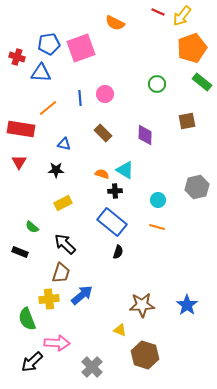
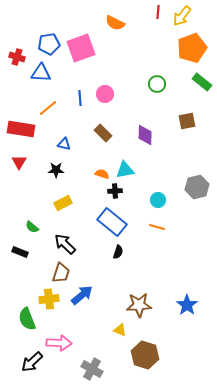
red line at (158, 12): rotated 72 degrees clockwise
cyan triangle at (125, 170): rotated 42 degrees counterclockwise
brown star at (142, 305): moved 3 px left
pink arrow at (57, 343): moved 2 px right
gray cross at (92, 367): moved 2 px down; rotated 15 degrees counterclockwise
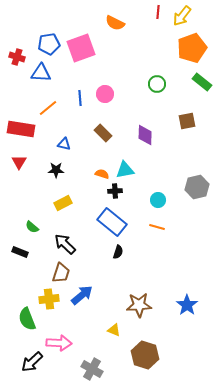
yellow triangle at (120, 330): moved 6 px left
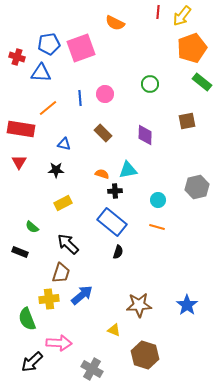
green circle at (157, 84): moved 7 px left
cyan triangle at (125, 170): moved 3 px right
black arrow at (65, 244): moved 3 px right
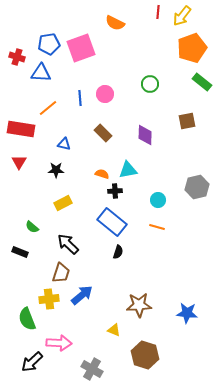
blue star at (187, 305): moved 8 px down; rotated 30 degrees counterclockwise
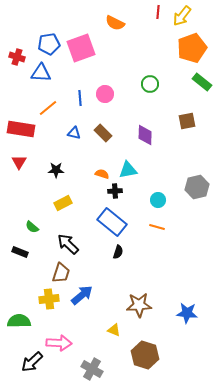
blue triangle at (64, 144): moved 10 px right, 11 px up
green semicircle at (27, 319): moved 8 px left, 2 px down; rotated 110 degrees clockwise
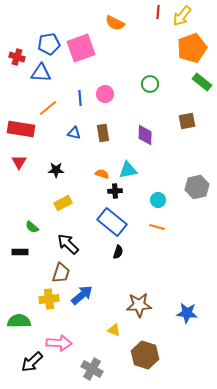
brown rectangle at (103, 133): rotated 36 degrees clockwise
black rectangle at (20, 252): rotated 21 degrees counterclockwise
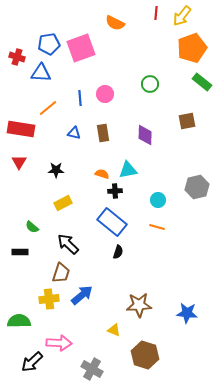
red line at (158, 12): moved 2 px left, 1 px down
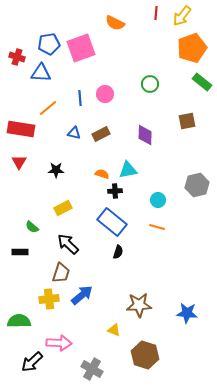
brown rectangle at (103, 133): moved 2 px left, 1 px down; rotated 72 degrees clockwise
gray hexagon at (197, 187): moved 2 px up
yellow rectangle at (63, 203): moved 5 px down
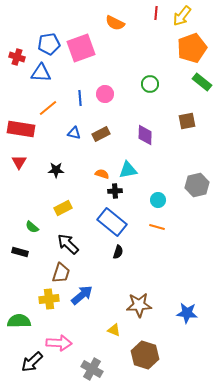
black rectangle at (20, 252): rotated 14 degrees clockwise
